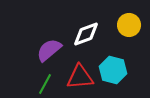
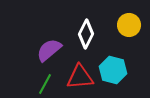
white diamond: rotated 44 degrees counterclockwise
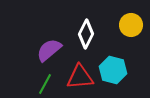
yellow circle: moved 2 px right
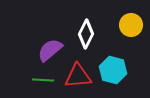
purple semicircle: moved 1 px right
red triangle: moved 2 px left, 1 px up
green line: moved 2 px left, 4 px up; rotated 65 degrees clockwise
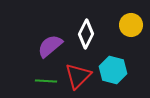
purple semicircle: moved 4 px up
red triangle: rotated 40 degrees counterclockwise
green line: moved 3 px right, 1 px down
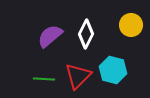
purple semicircle: moved 10 px up
green line: moved 2 px left, 2 px up
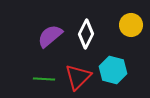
red triangle: moved 1 px down
